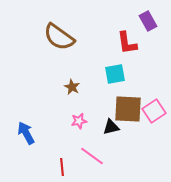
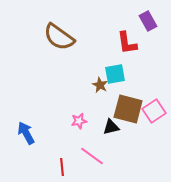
brown star: moved 28 px right, 2 px up
brown square: rotated 12 degrees clockwise
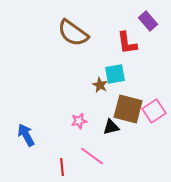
purple rectangle: rotated 12 degrees counterclockwise
brown semicircle: moved 14 px right, 4 px up
blue arrow: moved 2 px down
